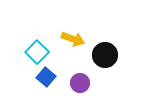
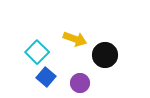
yellow arrow: moved 2 px right
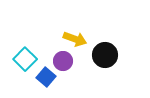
cyan square: moved 12 px left, 7 px down
purple circle: moved 17 px left, 22 px up
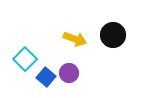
black circle: moved 8 px right, 20 px up
purple circle: moved 6 px right, 12 px down
